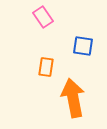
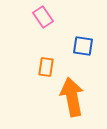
orange arrow: moved 1 px left, 1 px up
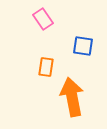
pink rectangle: moved 2 px down
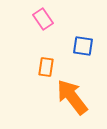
orange arrow: rotated 27 degrees counterclockwise
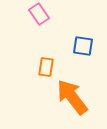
pink rectangle: moved 4 px left, 5 px up
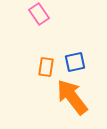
blue square: moved 8 px left, 16 px down; rotated 20 degrees counterclockwise
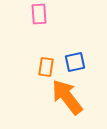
pink rectangle: rotated 30 degrees clockwise
orange arrow: moved 5 px left
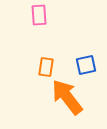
pink rectangle: moved 1 px down
blue square: moved 11 px right, 3 px down
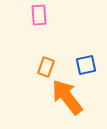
orange rectangle: rotated 12 degrees clockwise
